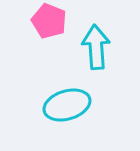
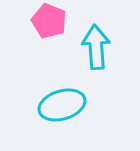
cyan ellipse: moved 5 px left
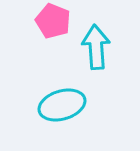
pink pentagon: moved 4 px right
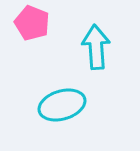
pink pentagon: moved 21 px left, 2 px down
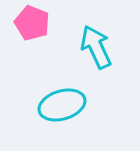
cyan arrow: rotated 21 degrees counterclockwise
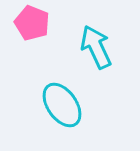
cyan ellipse: rotated 72 degrees clockwise
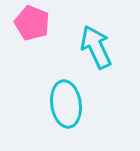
cyan ellipse: moved 4 px right, 1 px up; rotated 27 degrees clockwise
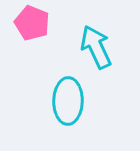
cyan ellipse: moved 2 px right, 3 px up; rotated 9 degrees clockwise
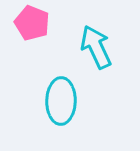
cyan ellipse: moved 7 px left
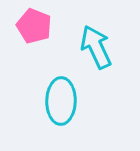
pink pentagon: moved 2 px right, 3 px down
